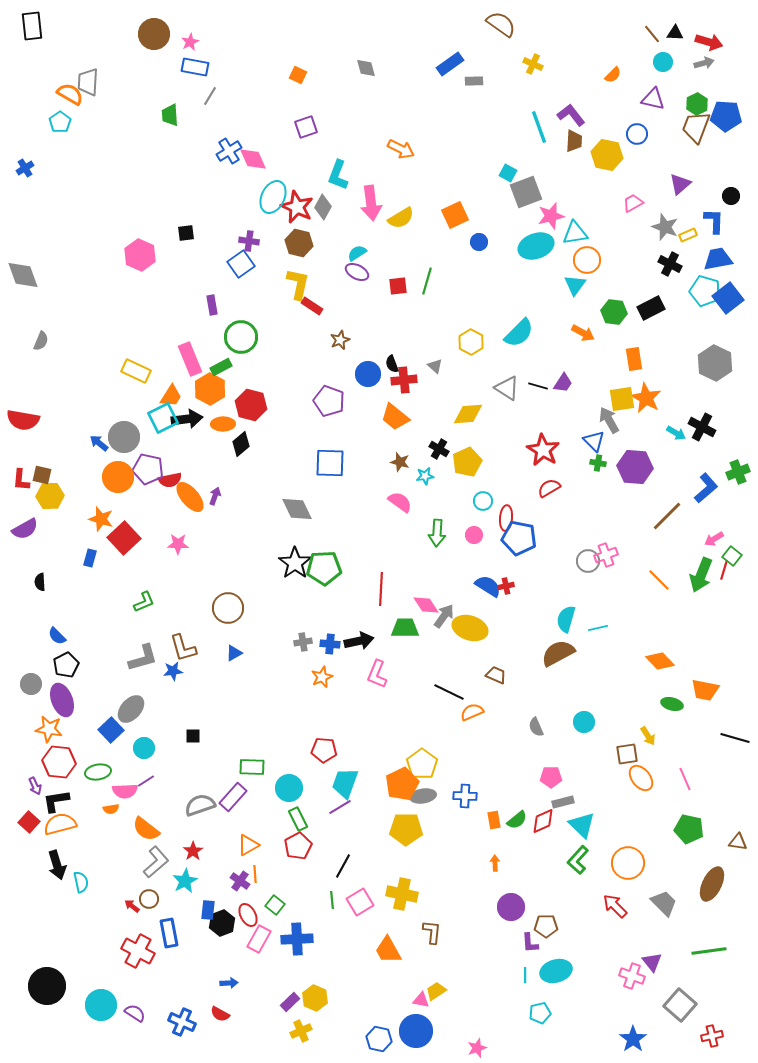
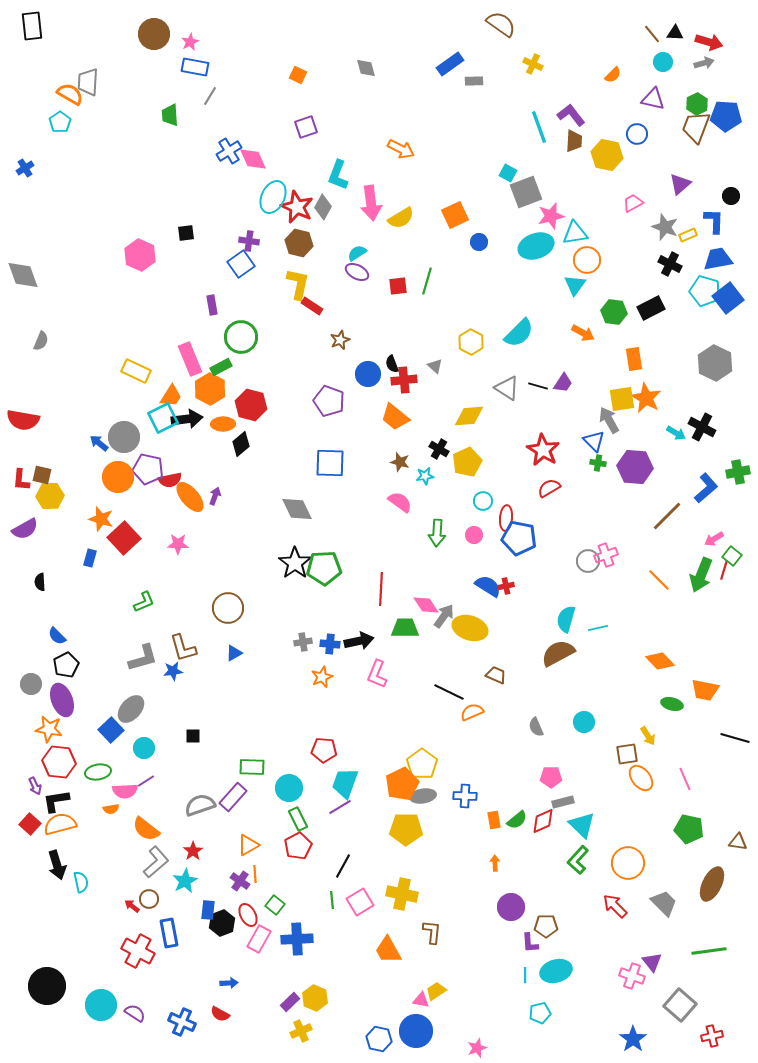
yellow diamond at (468, 414): moved 1 px right, 2 px down
green cross at (738, 472): rotated 10 degrees clockwise
red square at (29, 822): moved 1 px right, 2 px down
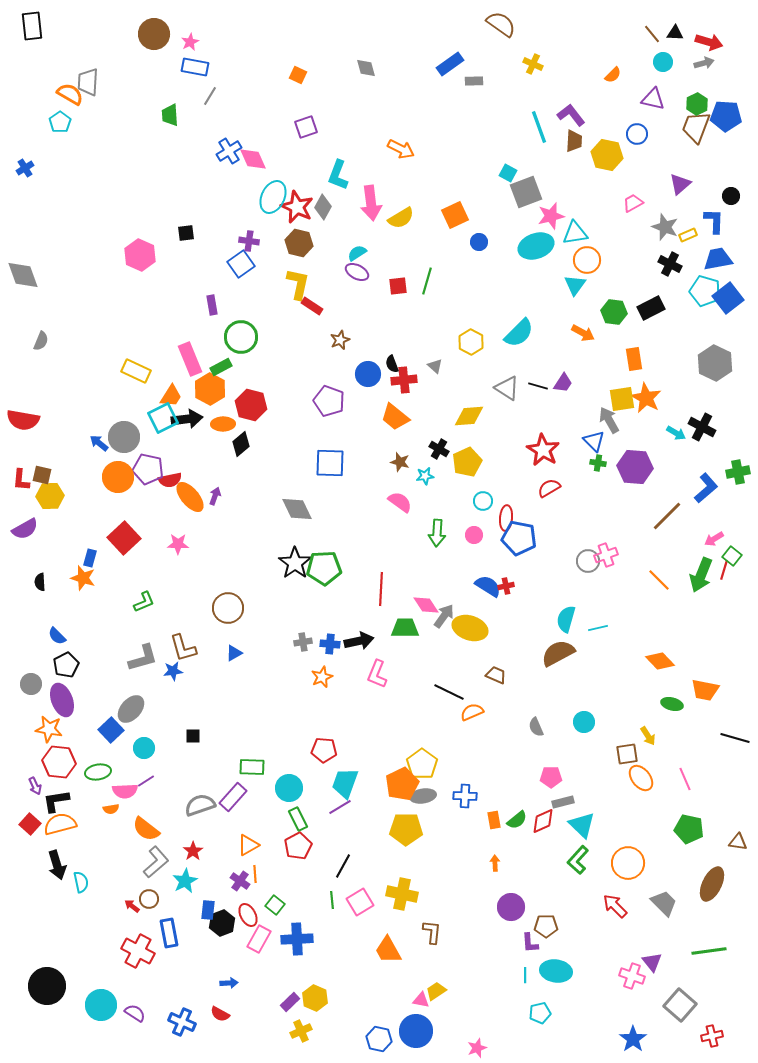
orange star at (101, 519): moved 18 px left, 59 px down
cyan ellipse at (556, 971): rotated 24 degrees clockwise
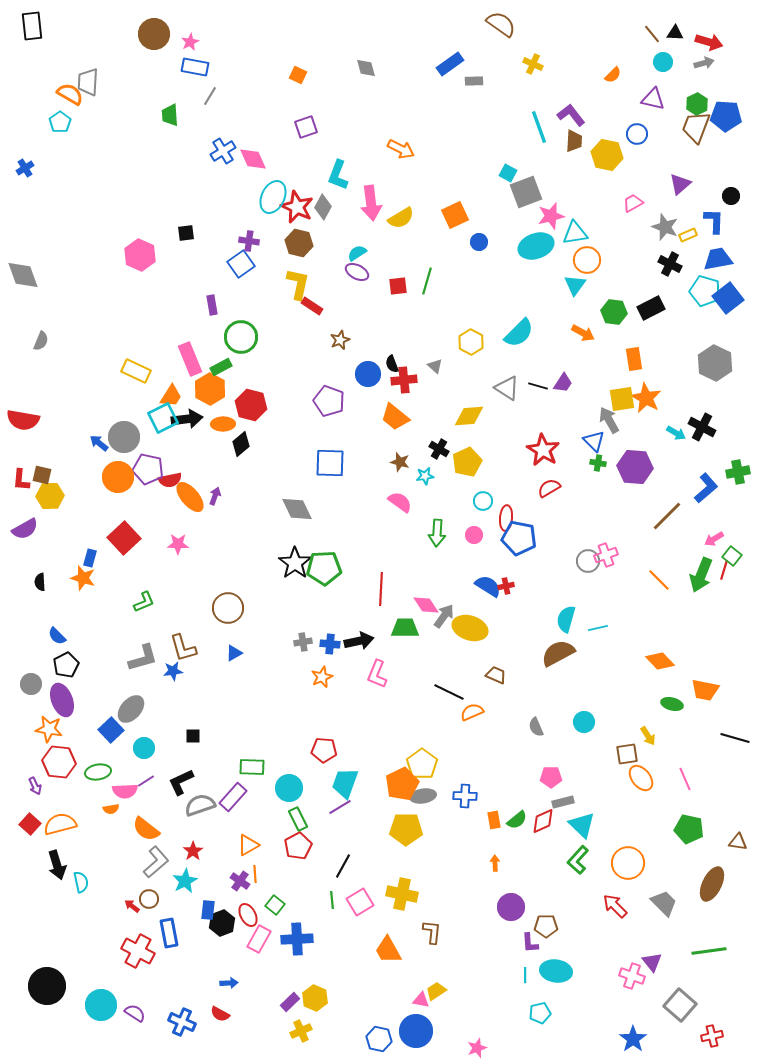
blue cross at (229, 151): moved 6 px left
black L-shape at (56, 801): moved 125 px right, 19 px up; rotated 16 degrees counterclockwise
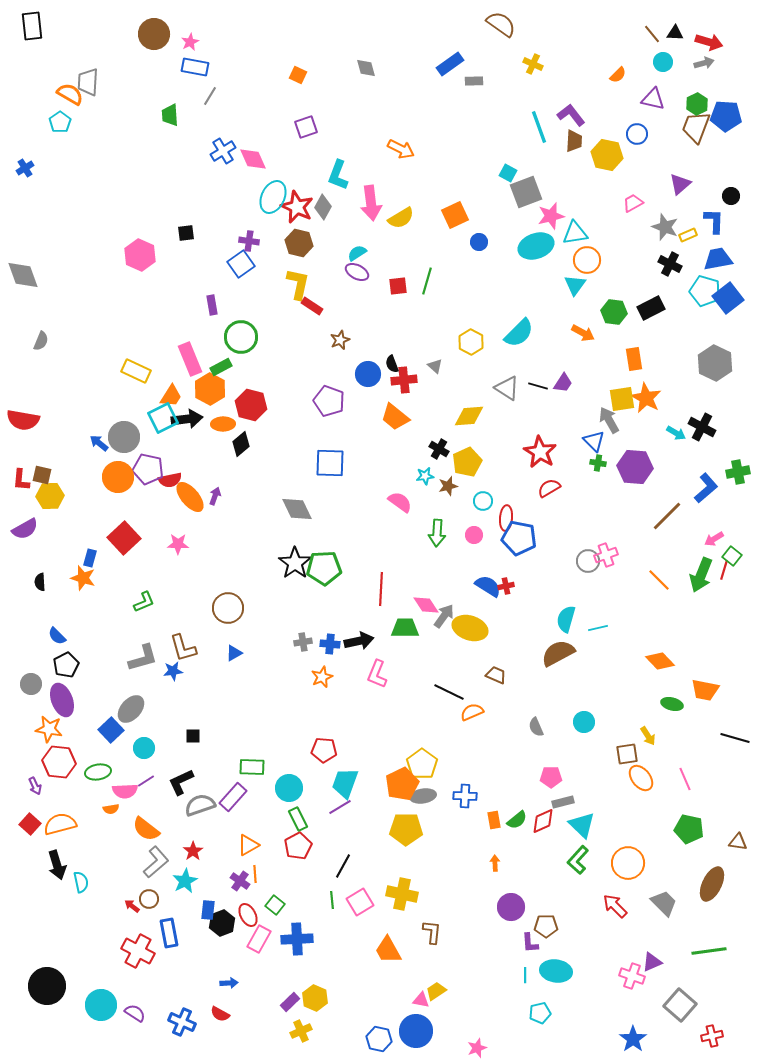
orange semicircle at (613, 75): moved 5 px right
red star at (543, 450): moved 3 px left, 2 px down
brown star at (400, 462): moved 48 px right, 24 px down; rotated 30 degrees counterclockwise
purple triangle at (652, 962): rotated 45 degrees clockwise
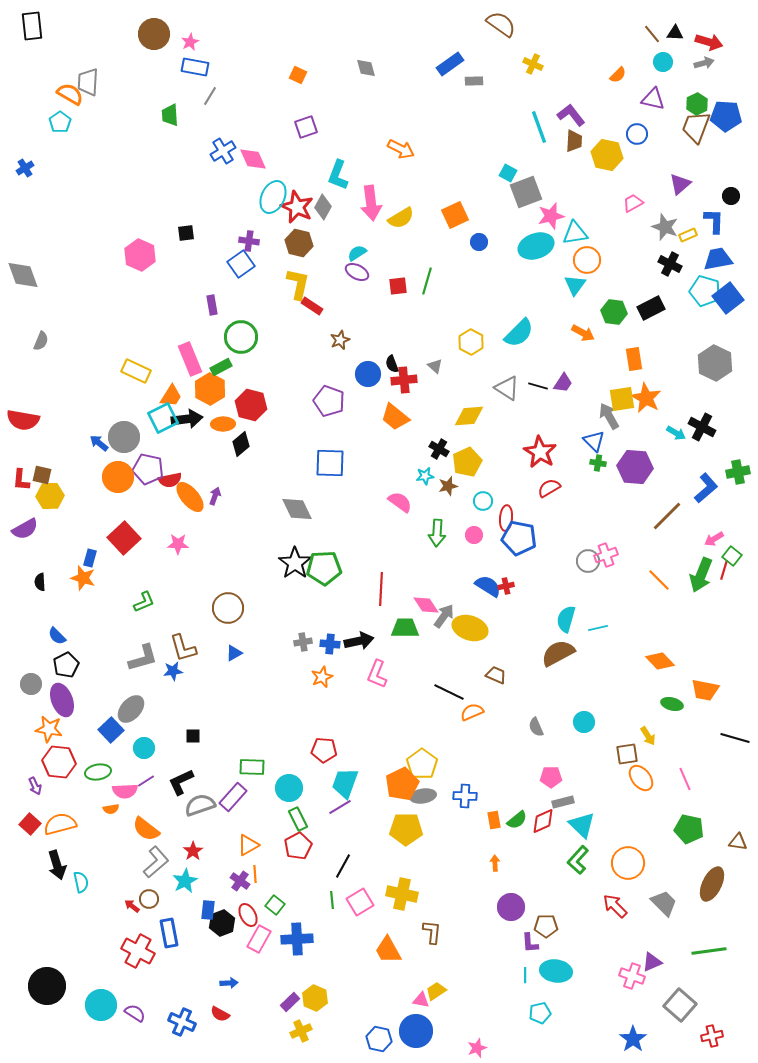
gray arrow at (609, 420): moved 4 px up
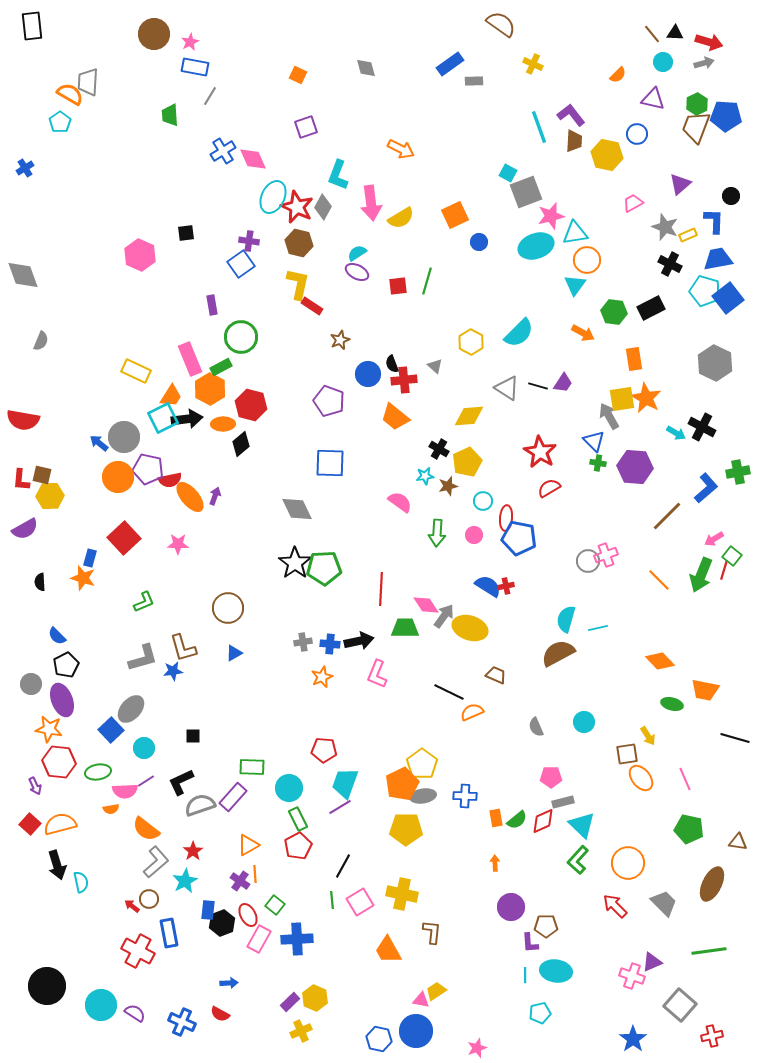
orange rectangle at (494, 820): moved 2 px right, 2 px up
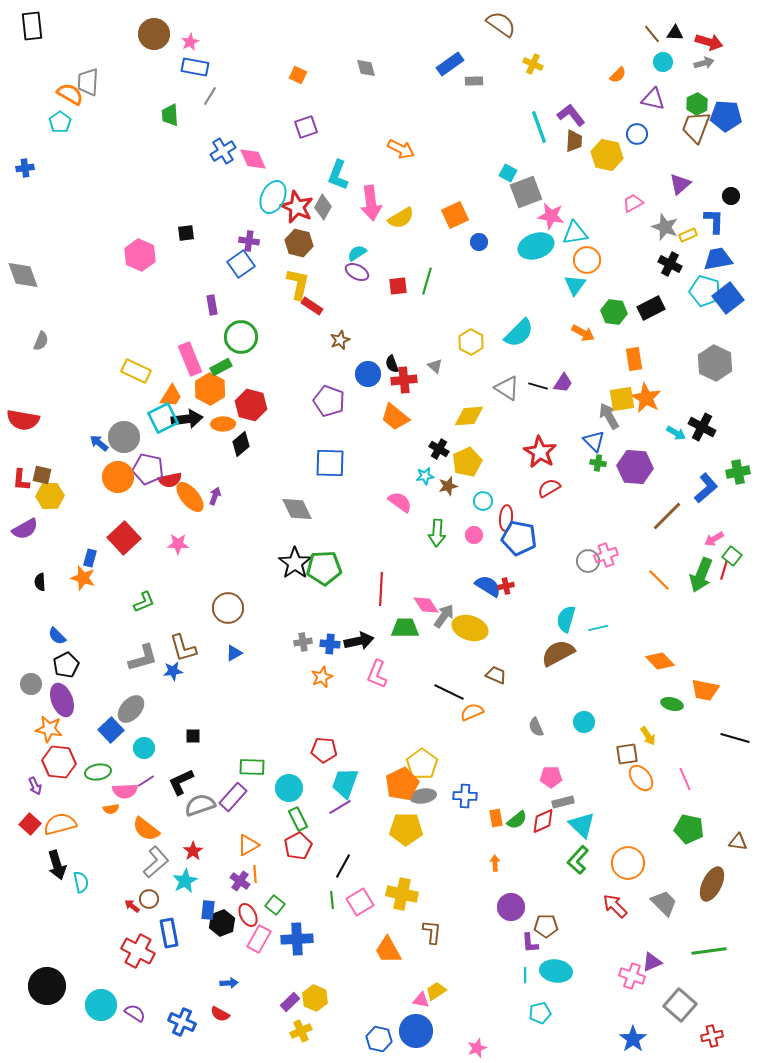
blue cross at (25, 168): rotated 24 degrees clockwise
pink star at (551, 216): rotated 24 degrees clockwise
